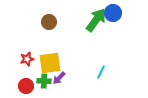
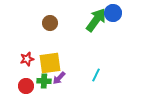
brown circle: moved 1 px right, 1 px down
cyan line: moved 5 px left, 3 px down
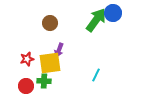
purple arrow: moved 28 px up; rotated 24 degrees counterclockwise
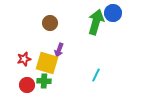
green arrow: moved 2 px down; rotated 20 degrees counterclockwise
red star: moved 3 px left
yellow square: moved 3 px left; rotated 25 degrees clockwise
red circle: moved 1 px right, 1 px up
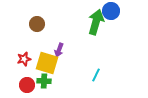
blue circle: moved 2 px left, 2 px up
brown circle: moved 13 px left, 1 px down
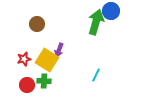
yellow square: moved 3 px up; rotated 15 degrees clockwise
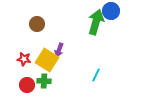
red star: rotated 24 degrees clockwise
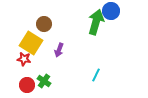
brown circle: moved 7 px right
yellow square: moved 16 px left, 17 px up
green cross: rotated 32 degrees clockwise
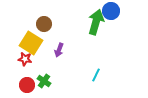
red star: moved 1 px right
